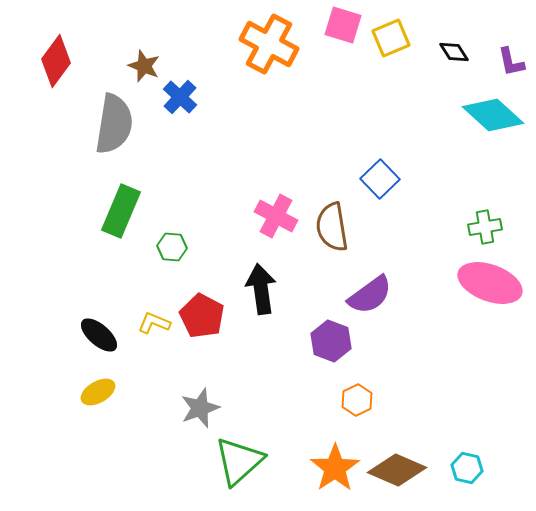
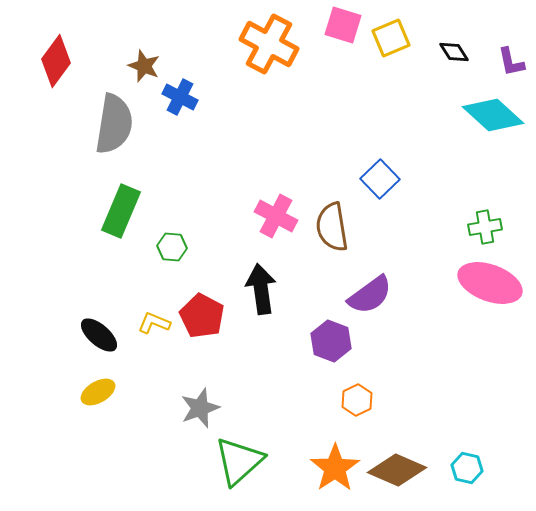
blue cross: rotated 16 degrees counterclockwise
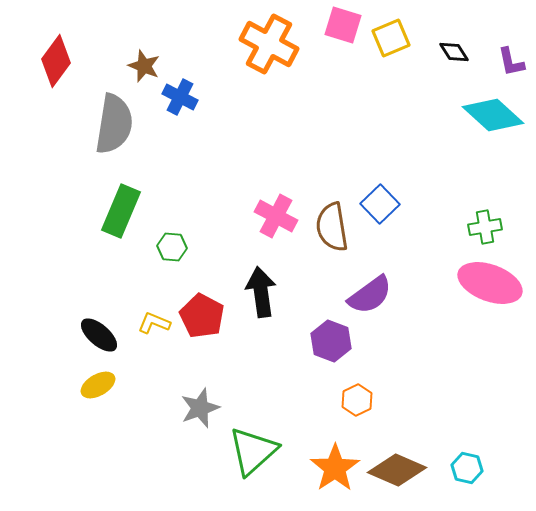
blue square: moved 25 px down
black arrow: moved 3 px down
yellow ellipse: moved 7 px up
green triangle: moved 14 px right, 10 px up
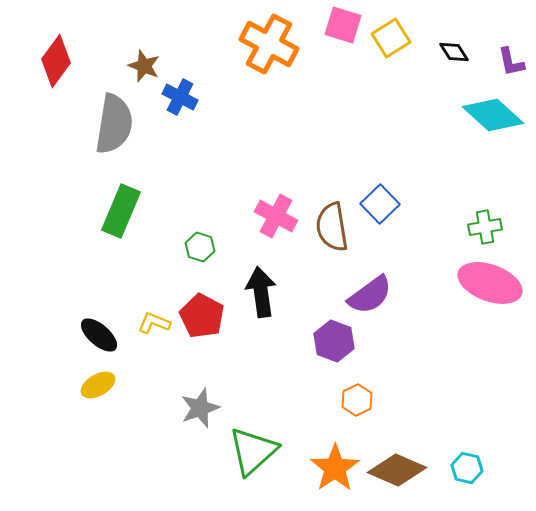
yellow square: rotated 9 degrees counterclockwise
green hexagon: moved 28 px right; rotated 12 degrees clockwise
purple hexagon: moved 3 px right
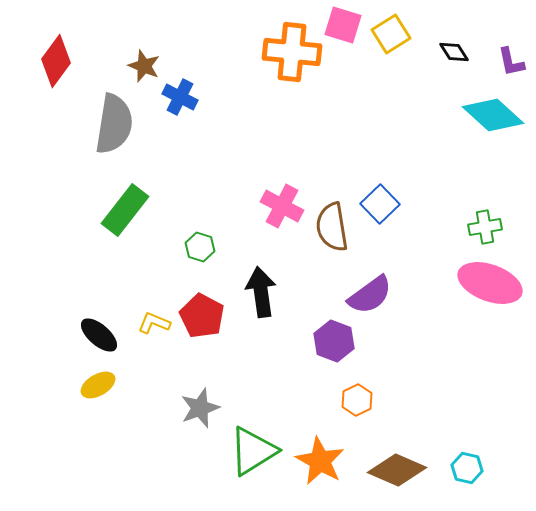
yellow square: moved 4 px up
orange cross: moved 23 px right, 8 px down; rotated 22 degrees counterclockwise
green rectangle: moved 4 px right, 1 px up; rotated 15 degrees clockwise
pink cross: moved 6 px right, 10 px up
green triangle: rotated 10 degrees clockwise
orange star: moved 15 px left, 7 px up; rotated 9 degrees counterclockwise
